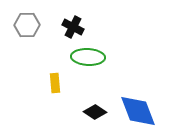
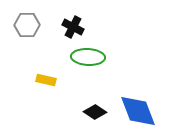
yellow rectangle: moved 9 px left, 3 px up; rotated 72 degrees counterclockwise
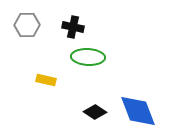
black cross: rotated 15 degrees counterclockwise
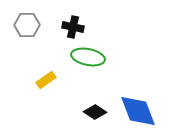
green ellipse: rotated 8 degrees clockwise
yellow rectangle: rotated 48 degrees counterclockwise
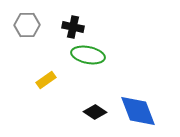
green ellipse: moved 2 px up
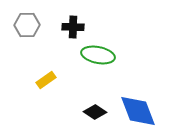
black cross: rotated 10 degrees counterclockwise
green ellipse: moved 10 px right
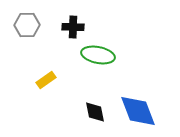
black diamond: rotated 45 degrees clockwise
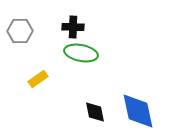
gray hexagon: moved 7 px left, 6 px down
green ellipse: moved 17 px left, 2 px up
yellow rectangle: moved 8 px left, 1 px up
blue diamond: rotated 9 degrees clockwise
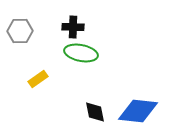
blue diamond: rotated 72 degrees counterclockwise
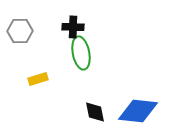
green ellipse: rotated 68 degrees clockwise
yellow rectangle: rotated 18 degrees clockwise
